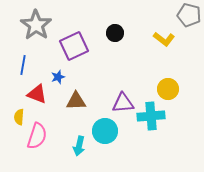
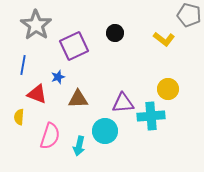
brown triangle: moved 2 px right, 2 px up
pink semicircle: moved 13 px right
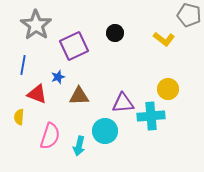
brown triangle: moved 1 px right, 3 px up
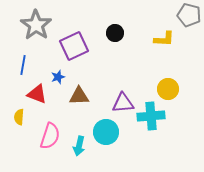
yellow L-shape: rotated 35 degrees counterclockwise
cyan circle: moved 1 px right, 1 px down
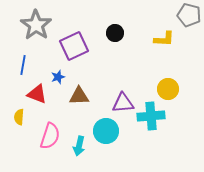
cyan circle: moved 1 px up
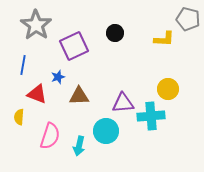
gray pentagon: moved 1 px left, 4 px down
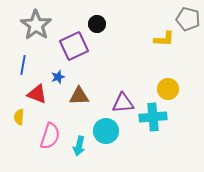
black circle: moved 18 px left, 9 px up
cyan cross: moved 2 px right, 1 px down
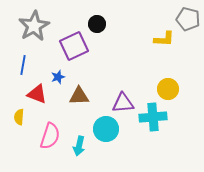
gray star: moved 2 px left, 1 px down; rotated 8 degrees clockwise
cyan circle: moved 2 px up
